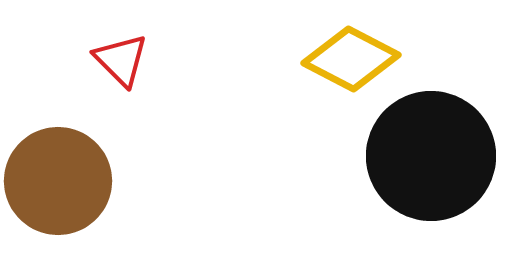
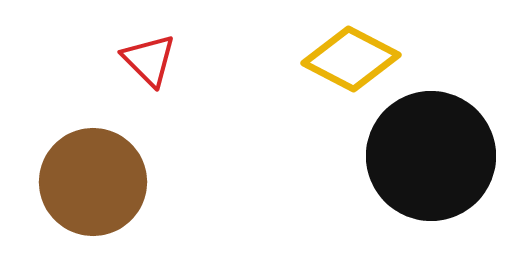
red triangle: moved 28 px right
brown circle: moved 35 px right, 1 px down
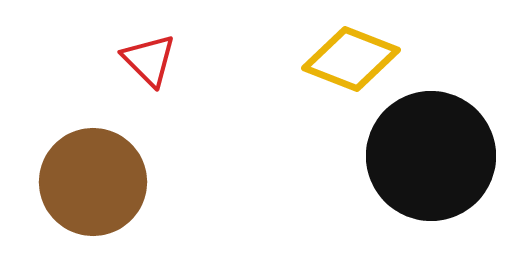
yellow diamond: rotated 6 degrees counterclockwise
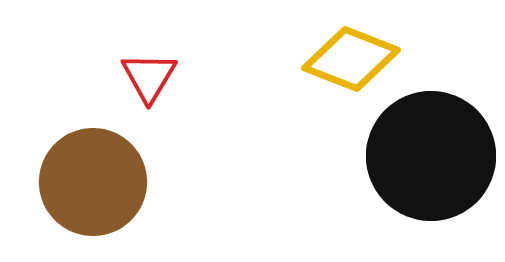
red triangle: moved 17 px down; rotated 16 degrees clockwise
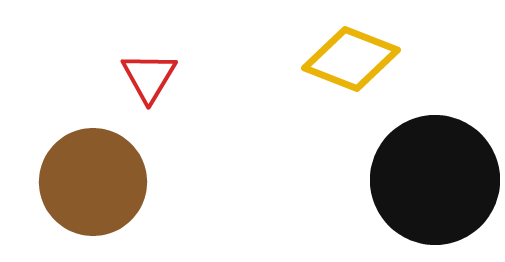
black circle: moved 4 px right, 24 px down
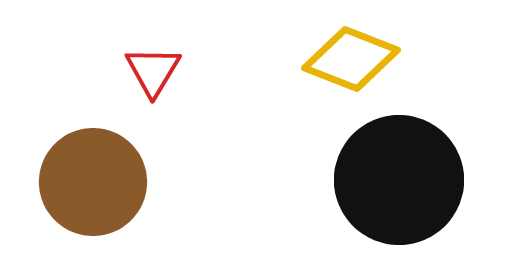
red triangle: moved 4 px right, 6 px up
black circle: moved 36 px left
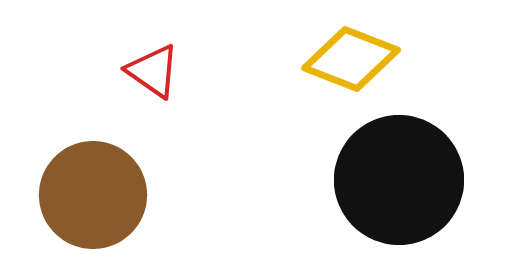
red triangle: rotated 26 degrees counterclockwise
brown circle: moved 13 px down
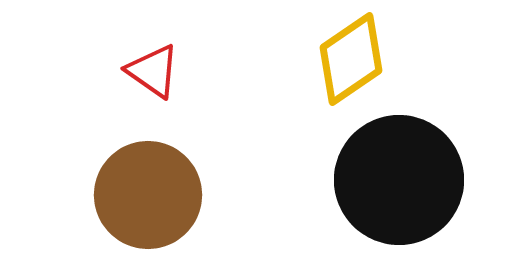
yellow diamond: rotated 56 degrees counterclockwise
brown circle: moved 55 px right
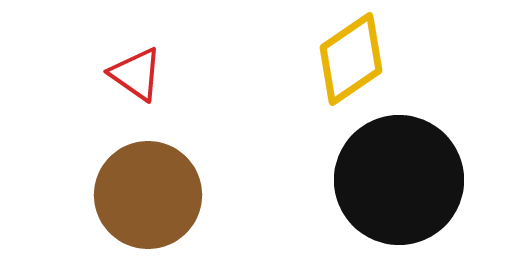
red triangle: moved 17 px left, 3 px down
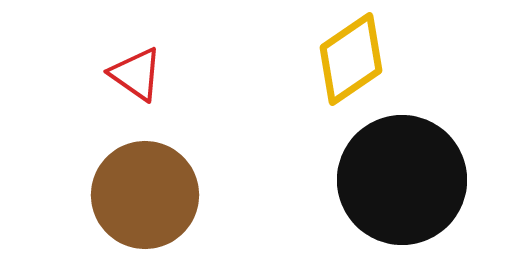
black circle: moved 3 px right
brown circle: moved 3 px left
